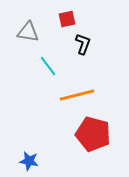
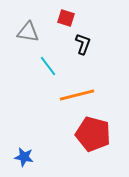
red square: moved 1 px left, 1 px up; rotated 30 degrees clockwise
blue star: moved 5 px left, 4 px up
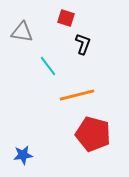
gray triangle: moved 6 px left
blue star: moved 1 px left, 2 px up; rotated 18 degrees counterclockwise
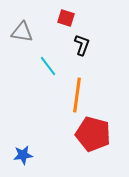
black L-shape: moved 1 px left, 1 px down
orange line: rotated 68 degrees counterclockwise
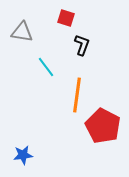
cyan line: moved 2 px left, 1 px down
red pentagon: moved 10 px right, 8 px up; rotated 12 degrees clockwise
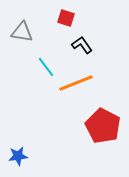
black L-shape: rotated 55 degrees counterclockwise
orange line: moved 1 px left, 12 px up; rotated 60 degrees clockwise
blue star: moved 5 px left, 1 px down
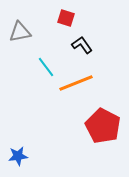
gray triangle: moved 2 px left; rotated 20 degrees counterclockwise
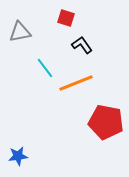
cyan line: moved 1 px left, 1 px down
red pentagon: moved 3 px right, 4 px up; rotated 16 degrees counterclockwise
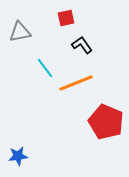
red square: rotated 30 degrees counterclockwise
red pentagon: rotated 12 degrees clockwise
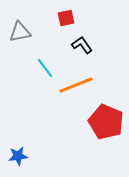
orange line: moved 2 px down
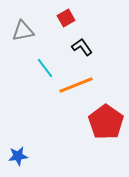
red square: rotated 18 degrees counterclockwise
gray triangle: moved 3 px right, 1 px up
black L-shape: moved 2 px down
red pentagon: rotated 12 degrees clockwise
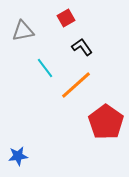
orange line: rotated 20 degrees counterclockwise
